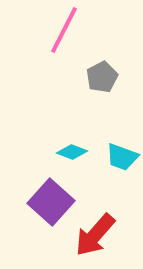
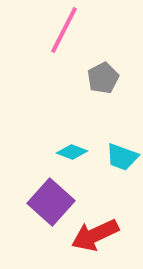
gray pentagon: moved 1 px right, 1 px down
red arrow: rotated 24 degrees clockwise
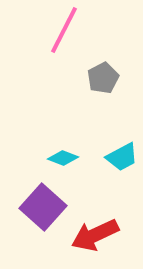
cyan diamond: moved 9 px left, 6 px down
cyan trapezoid: rotated 48 degrees counterclockwise
purple square: moved 8 px left, 5 px down
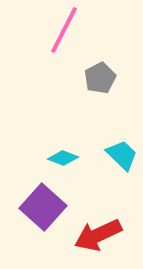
gray pentagon: moved 3 px left
cyan trapezoid: moved 2 px up; rotated 108 degrees counterclockwise
red arrow: moved 3 px right
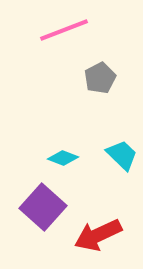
pink line: rotated 42 degrees clockwise
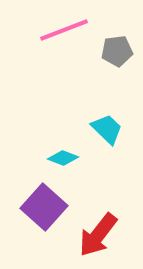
gray pentagon: moved 17 px right, 27 px up; rotated 20 degrees clockwise
cyan trapezoid: moved 15 px left, 26 px up
purple square: moved 1 px right
red arrow: rotated 27 degrees counterclockwise
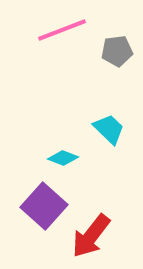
pink line: moved 2 px left
cyan trapezoid: moved 2 px right
purple square: moved 1 px up
red arrow: moved 7 px left, 1 px down
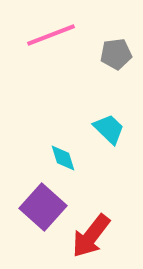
pink line: moved 11 px left, 5 px down
gray pentagon: moved 1 px left, 3 px down
cyan diamond: rotated 52 degrees clockwise
purple square: moved 1 px left, 1 px down
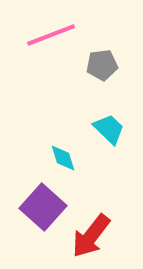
gray pentagon: moved 14 px left, 11 px down
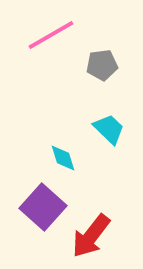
pink line: rotated 9 degrees counterclockwise
